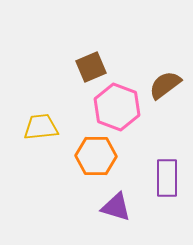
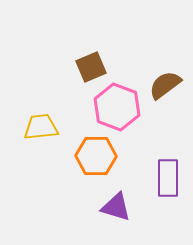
purple rectangle: moved 1 px right
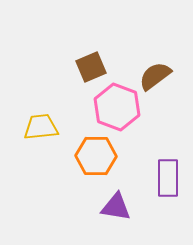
brown semicircle: moved 10 px left, 9 px up
purple triangle: rotated 8 degrees counterclockwise
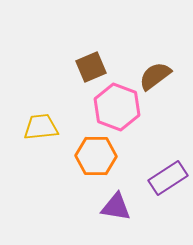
purple rectangle: rotated 57 degrees clockwise
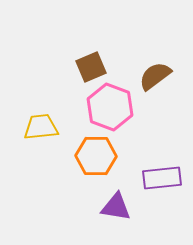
pink hexagon: moved 7 px left
purple rectangle: moved 6 px left; rotated 27 degrees clockwise
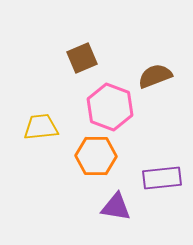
brown square: moved 9 px left, 9 px up
brown semicircle: rotated 16 degrees clockwise
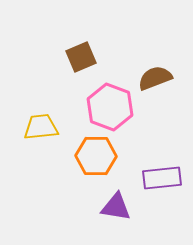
brown square: moved 1 px left, 1 px up
brown semicircle: moved 2 px down
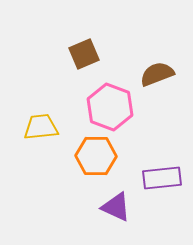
brown square: moved 3 px right, 3 px up
brown semicircle: moved 2 px right, 4 px up
purple triangle: rotated 16 degrees clockwise
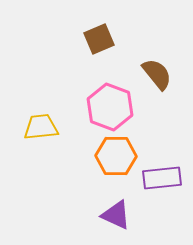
brown square: moved 15 px right, 15 px up
brown semicircle: rotated 72 degrees clockwise
orange hexagon: moved 20 px right
purple triangle: moved 8 px down
